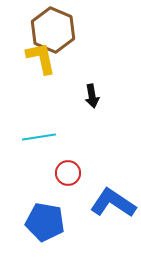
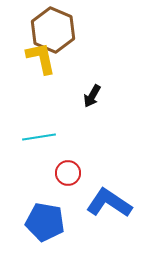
black arrow: rotated 40 degrees clockwise
blue L-shape: moved 4 px left
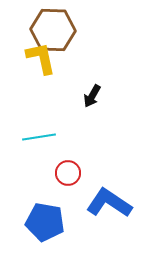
brown hexagon: rotated 21 degrees counterclockwise
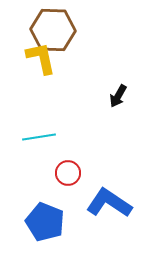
black arrow: moved 26 px right
blue pentagon: rotated 12 degrees clockwise
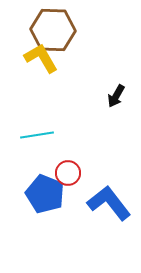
yellow L-shape: rotated 18 degrees counterclockwise
black arrow: moved 2 px left
cyan line: moved 2 px left, 2 px up
blue L-shape: rotated 18 degrees clockwise
blue pentagon: moved 28 px up
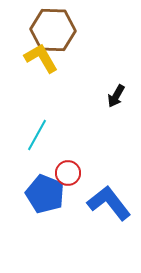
cyan line: rotated 52 degrees counterclockwise
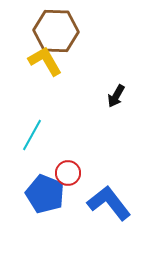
brown hexagon: moved 3 px right, 1 px down
yellow L-shape: moved 4 px right, 3 px down
cyan line: moved 5 px left
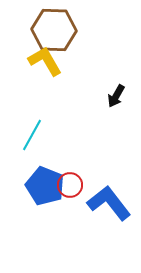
brown hexagon: moved 2 px left, 1 px up
red circle: moved 2 px right, 12 px down
blue pentagon: moved 8 px up
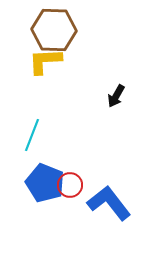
yellow L-shape: rotated 63 degrees counterclockwise
cyan line: rotated 8 degrees counterclockwise
blue pentagon: moved 3 px up
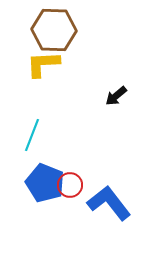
yellow L-shape: moved 2 px left, 3 px down
black arrow: rotated 20 degrees clockwise
